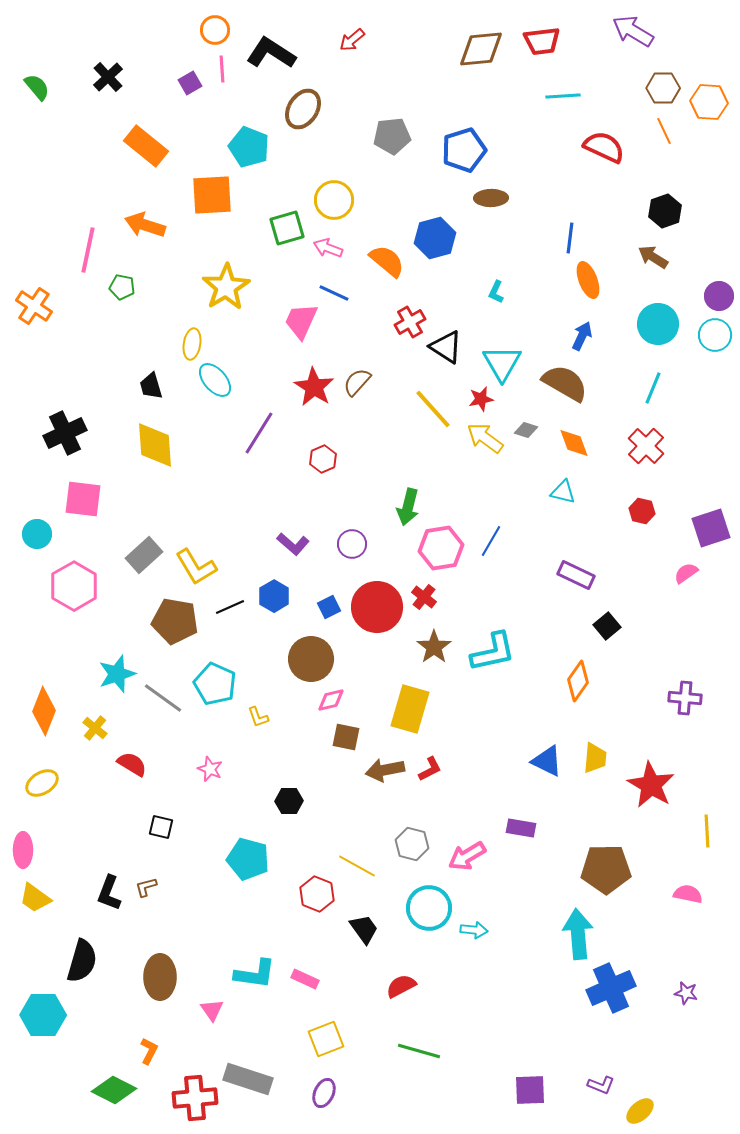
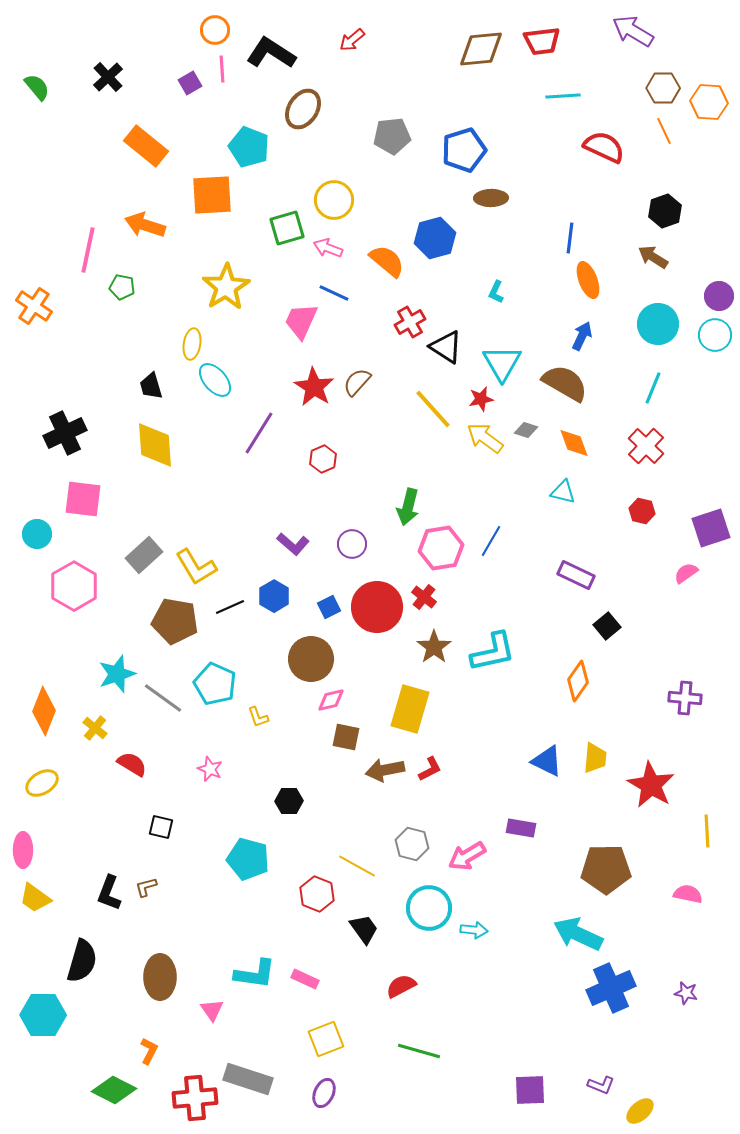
cyan arrow at (578, 934): rotated 60 degrees counterclockwise
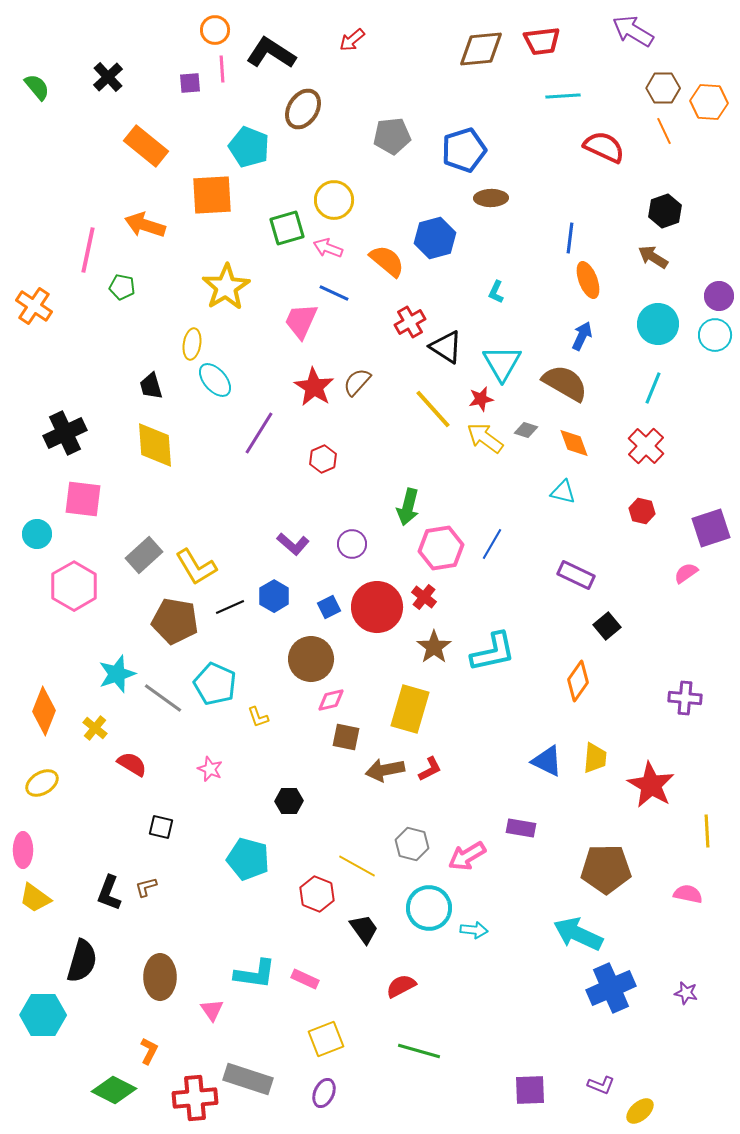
purple square at (190, 83): rotated 25 degrees clockwise
blue line at (491, 541): moved 1 px right, 3 px down
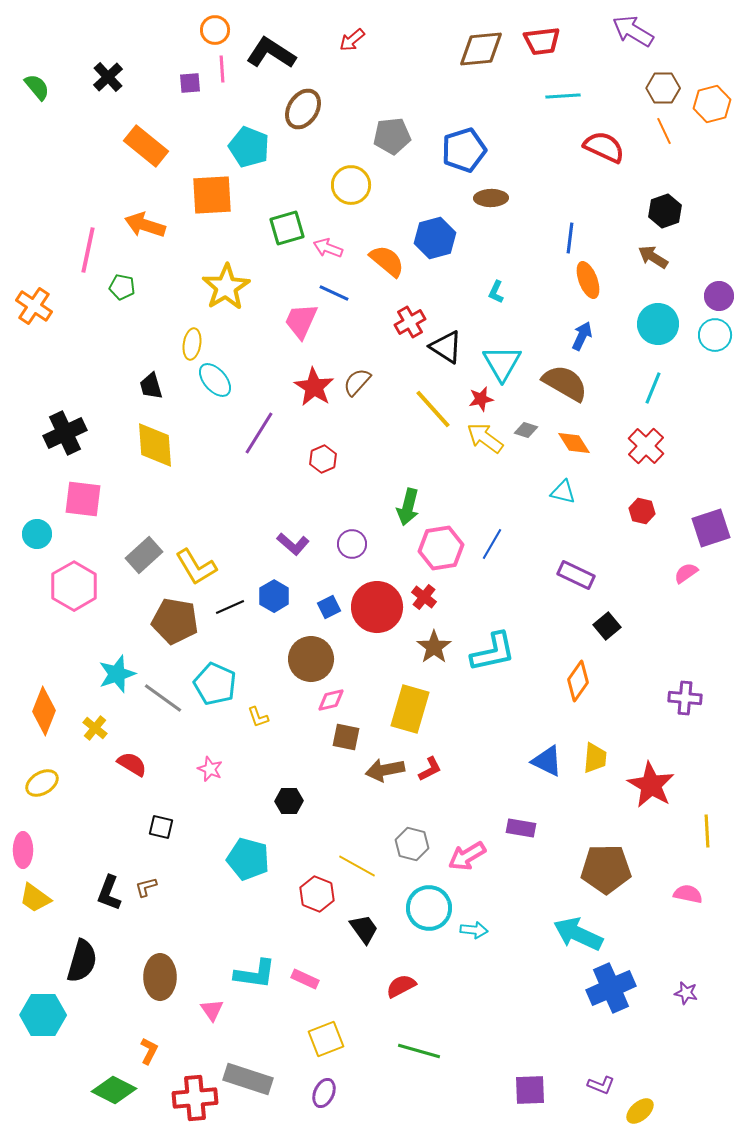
orange hexagon at (709, 102): moved 3 px right, 2 px down; rotated 18 degrees counterclockwise
yellow circle at (334, 200): moved 17 px right, 15 px up
orange diamond at (574, 443): rotated 12 degrees counterclockwise
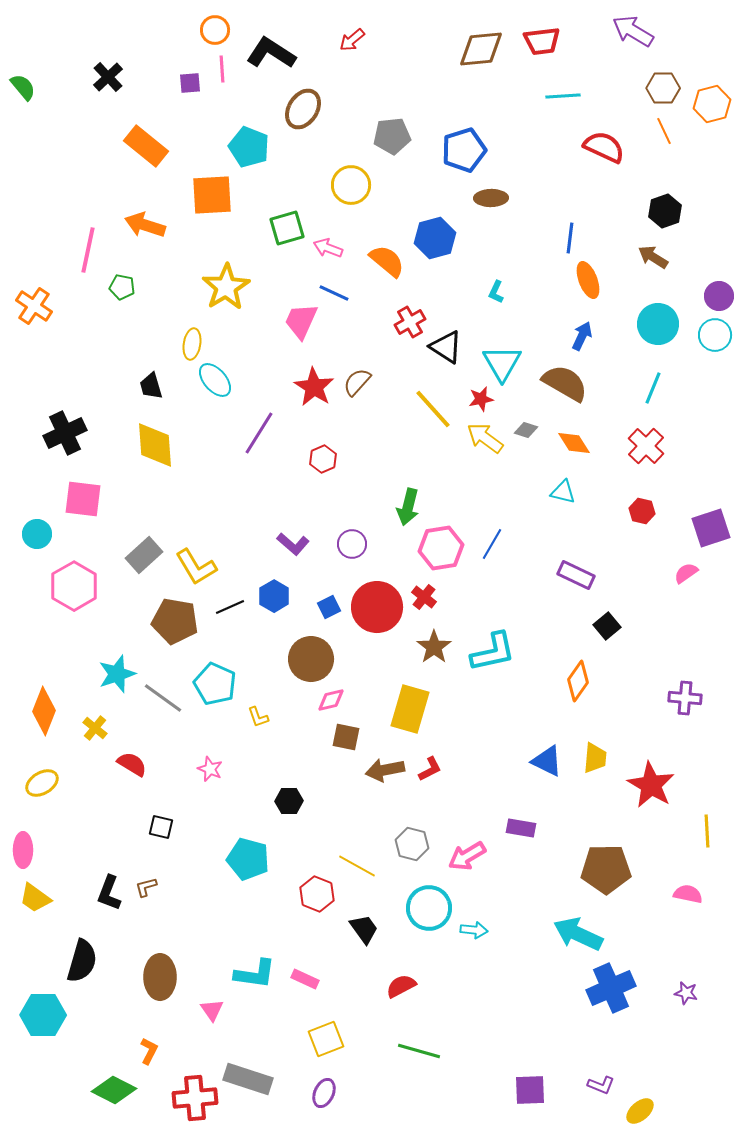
green semicircle at (37, 87): moved 14 px left
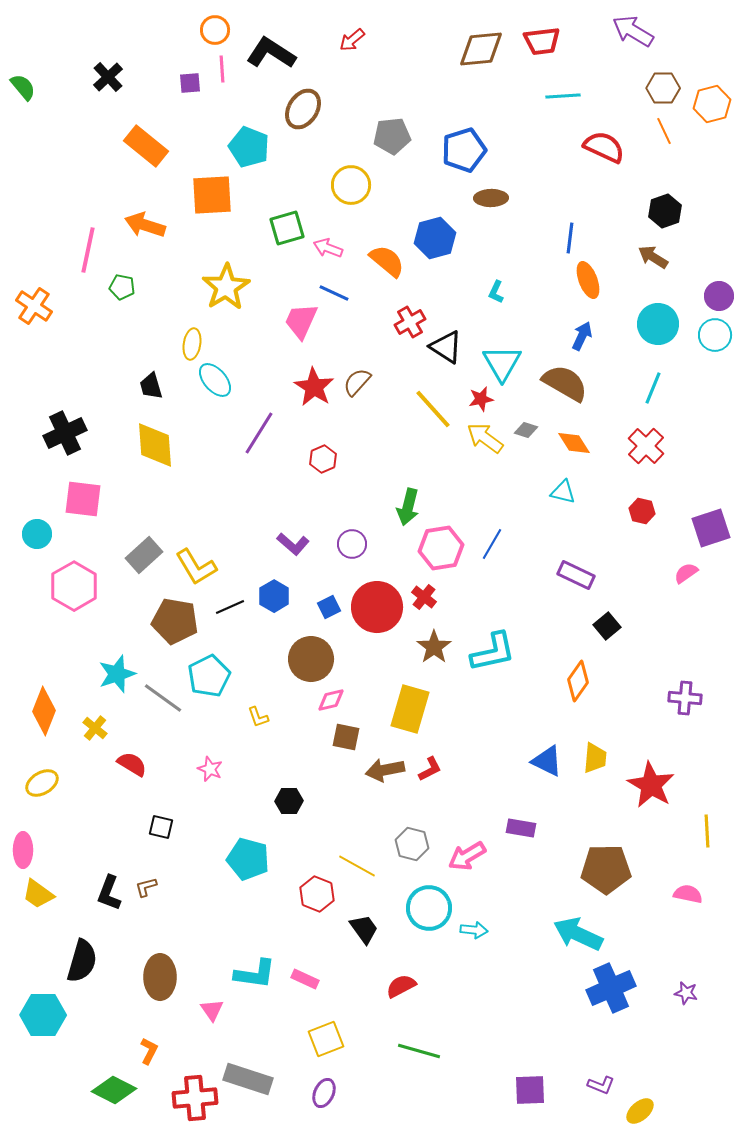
cyan pentagon at (215, 684): moved 6 px left, 8 px up; rotated 21 degrees clockwise
yellow trapezoid at (35, 898): moved 3 px right, 4 px up
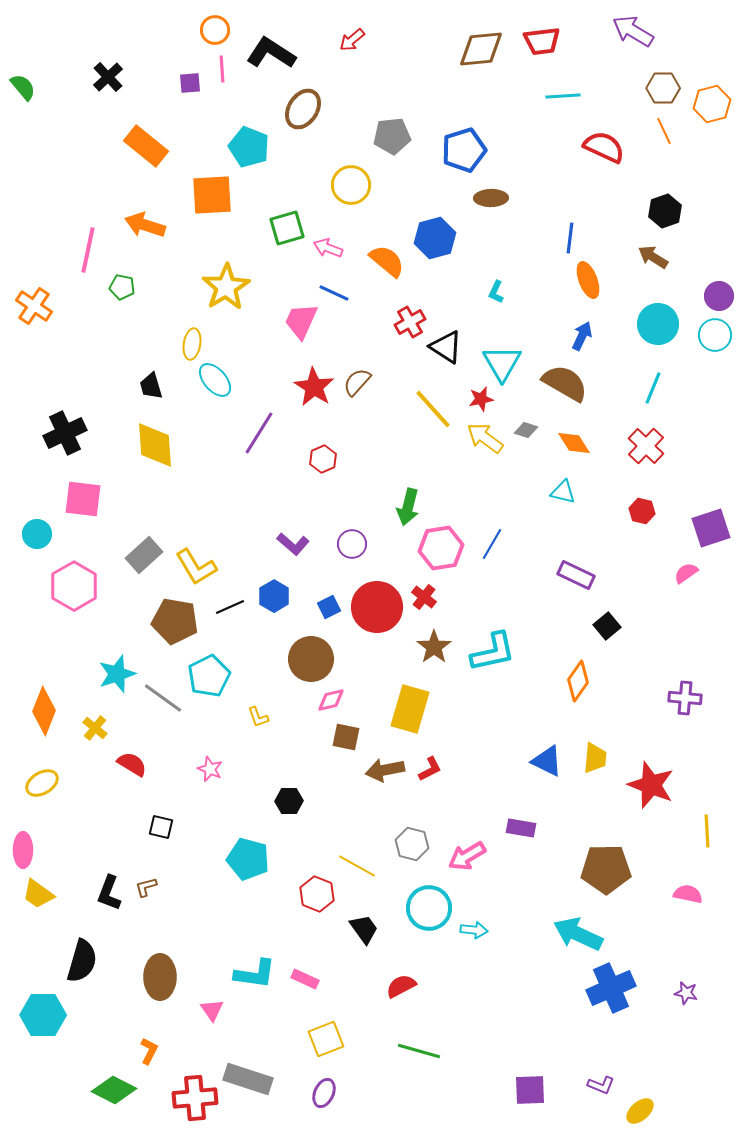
red star at (651, 785): rotated 9 degrees counterclockwise
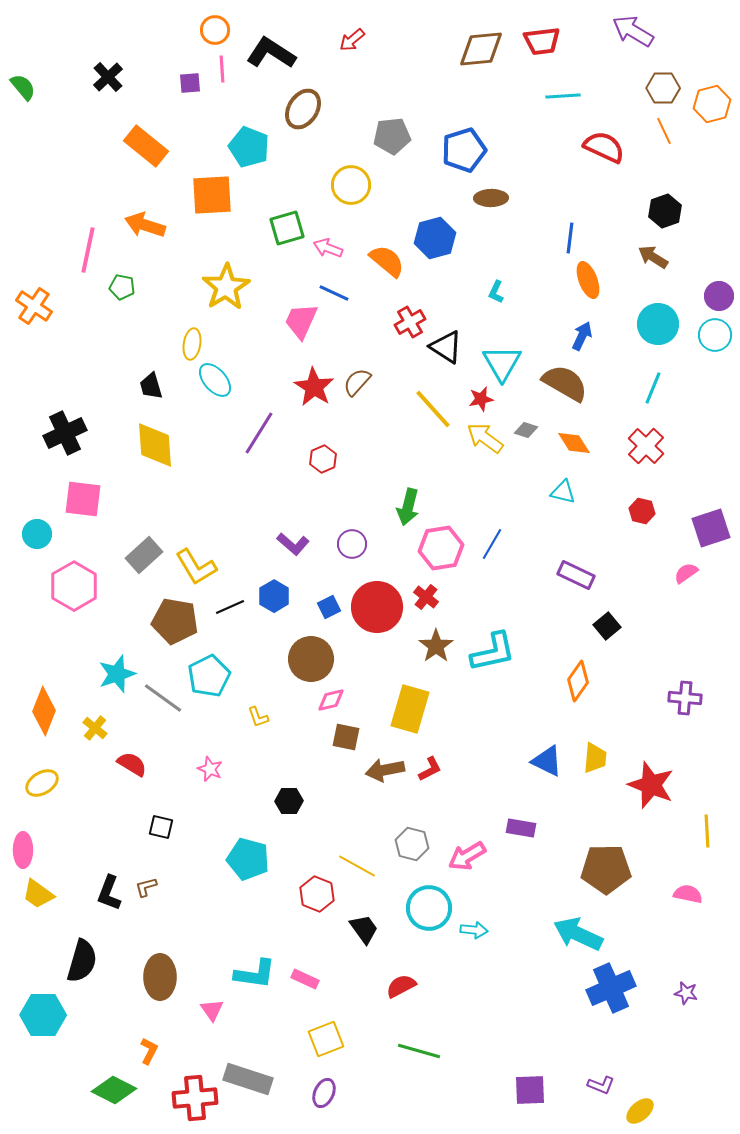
red cross at (424, 597): moved 2 px right
brown star at (434, 647): moved 2 px right, 1 px up
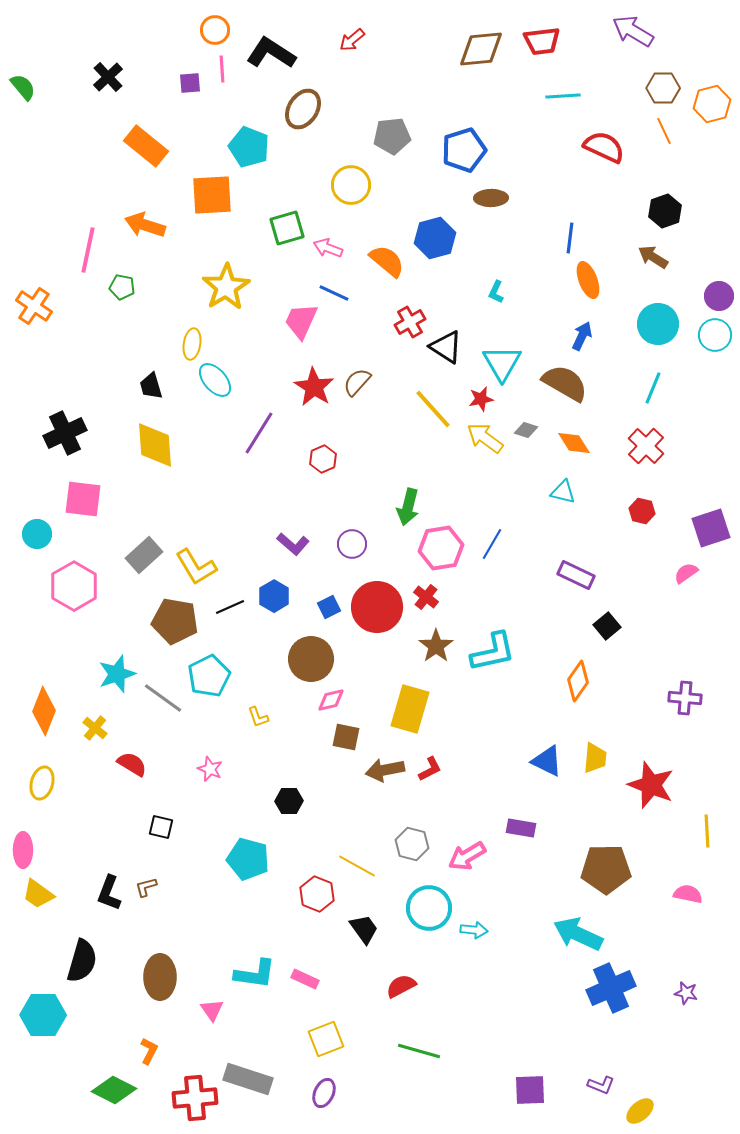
yellow ellipse at (42, 783): rotated 44 degrees counterclockwise
